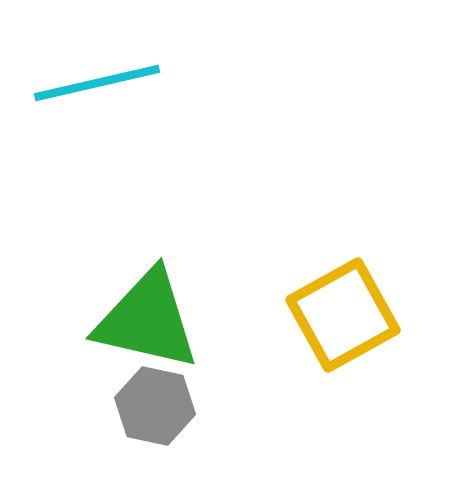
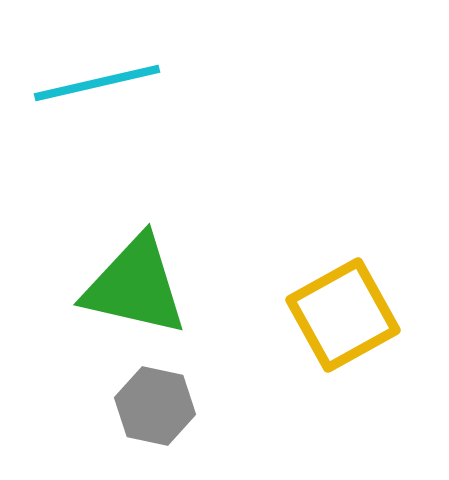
green triangle: moved 12 px left, 34 px up
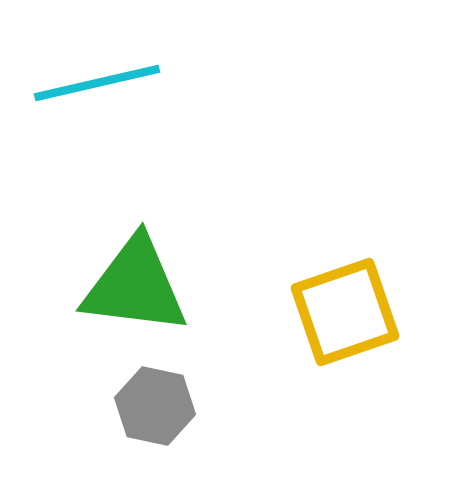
green triangle: rotated 6 degrees counterclockwise
yellow square: moved 2 px right, 3 px up; rotated 10 degrees clockwise
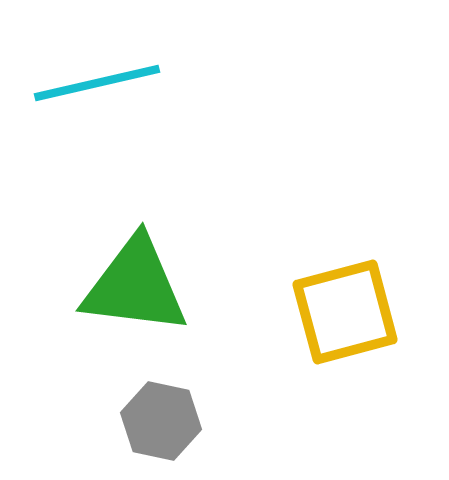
yellow square: rotated 4 degrees clockwise
gray hexagon: moved 6 px right, 15 px down
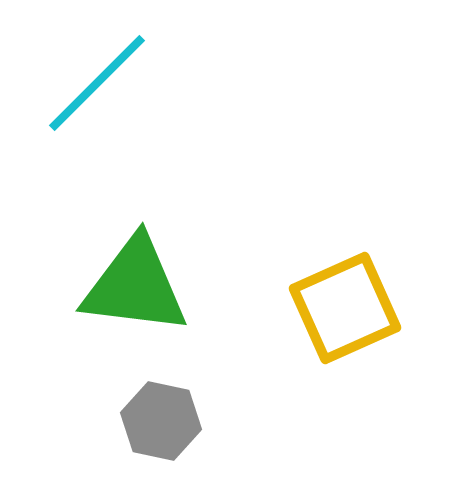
cyan line: rotated 32 degrees counterclockwise
yellow square: moved 4 px up; rotated 9 degrees counterclockwise
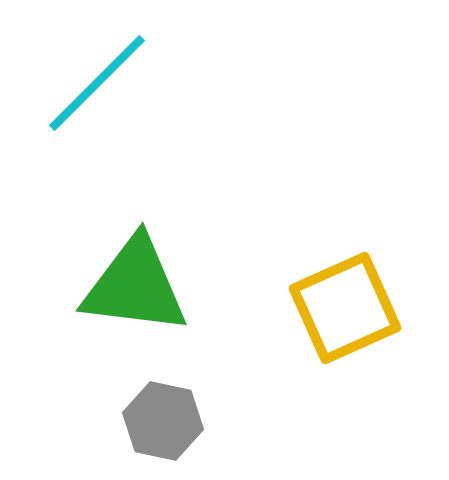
gray hexagon: moved 2 px right
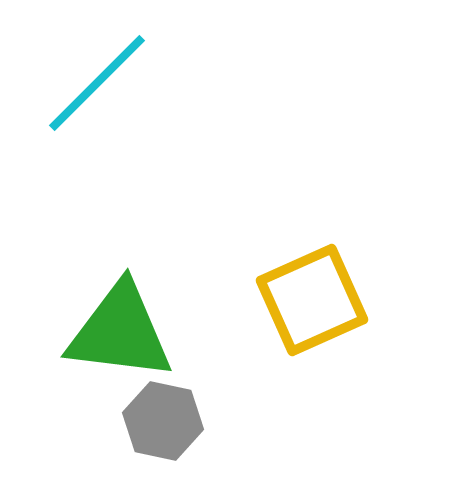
green triangle: moved 15 px left, 46 px down
yellow square: moved 33 px left, 8 px up
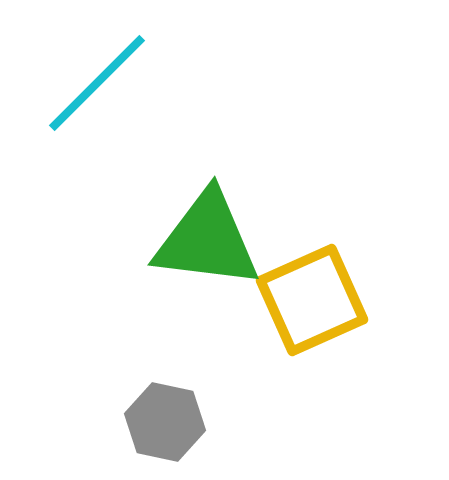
green triangle: moved 87 px right, 92 px up
gray hexagon: moved 2 px right, 1 px down
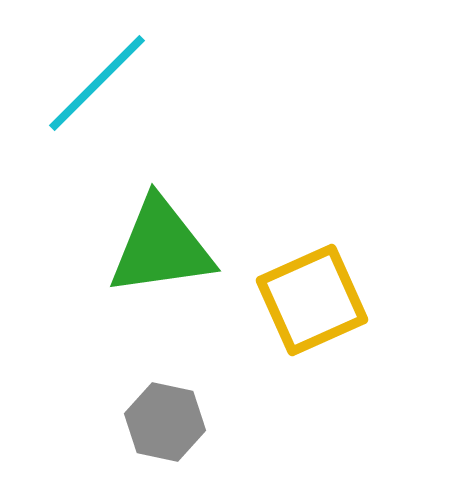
green triangle: moved 46 px left, 7 px down; rotated 15 degrees counterclockwise
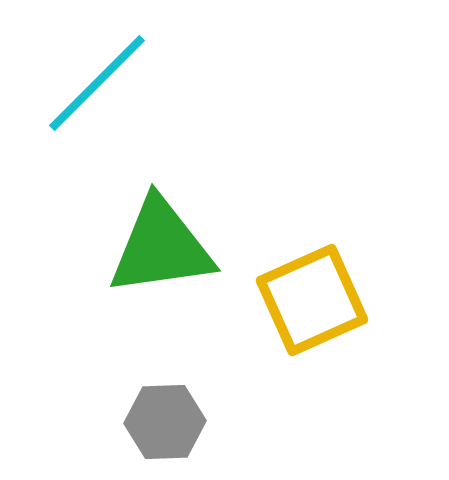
gray hexagon: rotated 14 degrees counterclockwise
